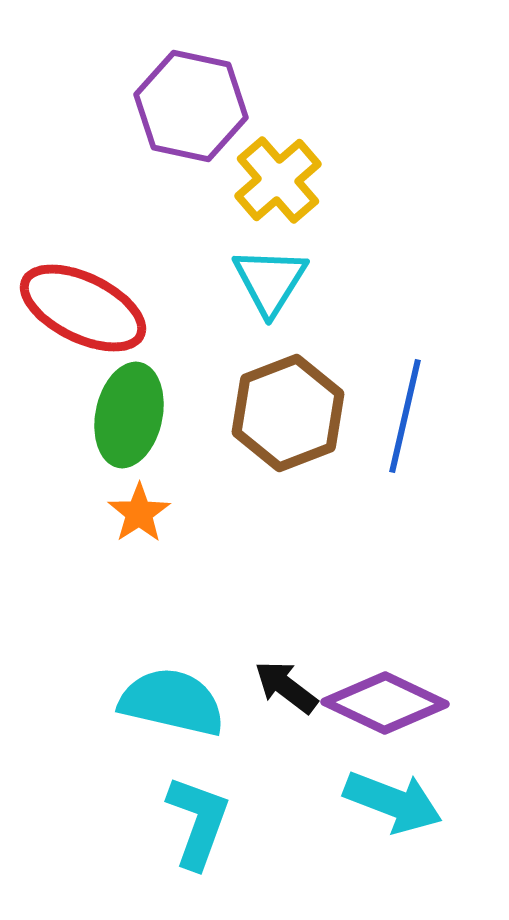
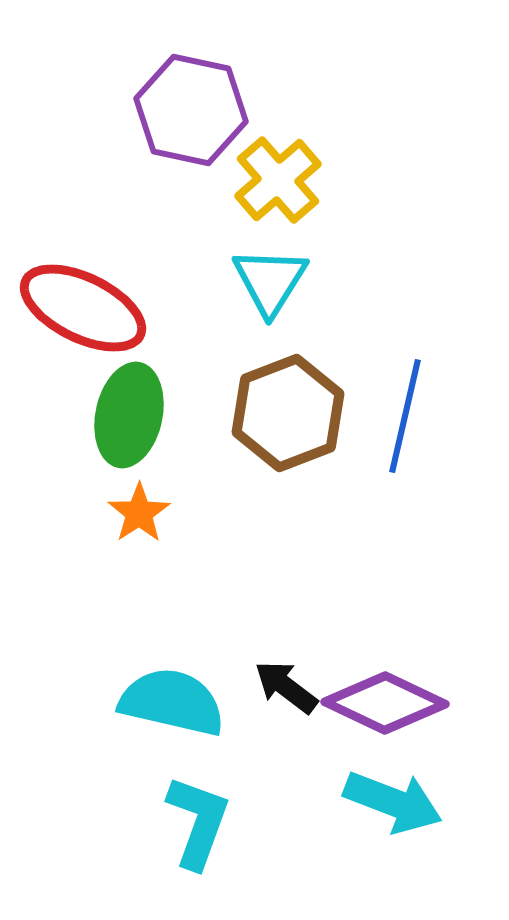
purple hexagon: moved 4 px down
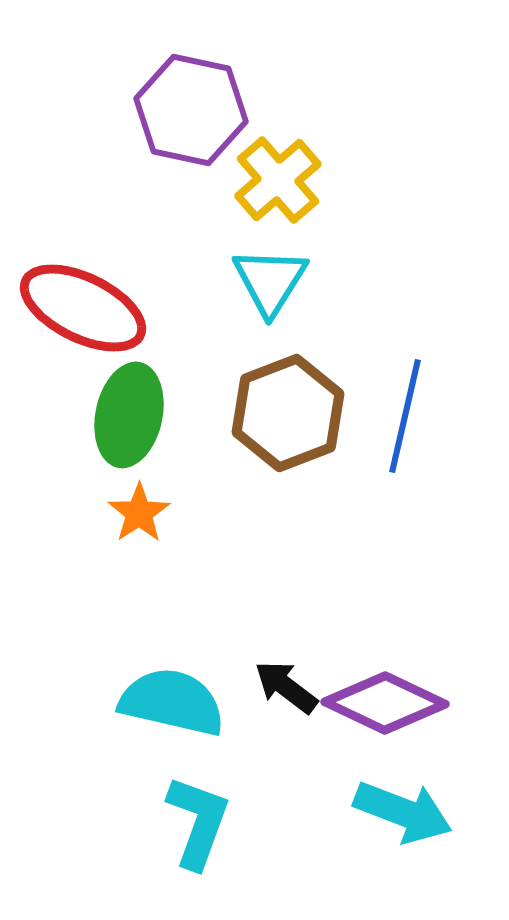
cyan arrow: moved 10 px right, 10 px down
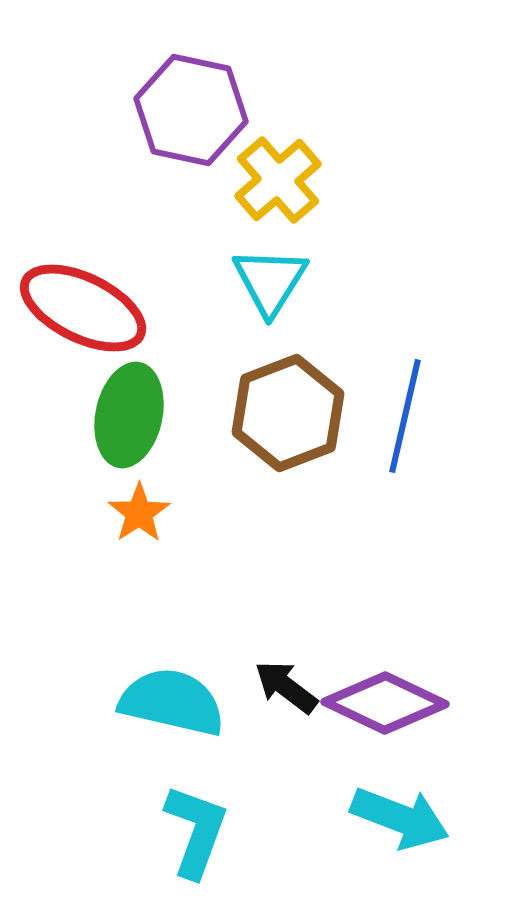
cyan arrow: moved 3 px left, 6 px down
cyan L-shape: moved 2 px left, 9 px down
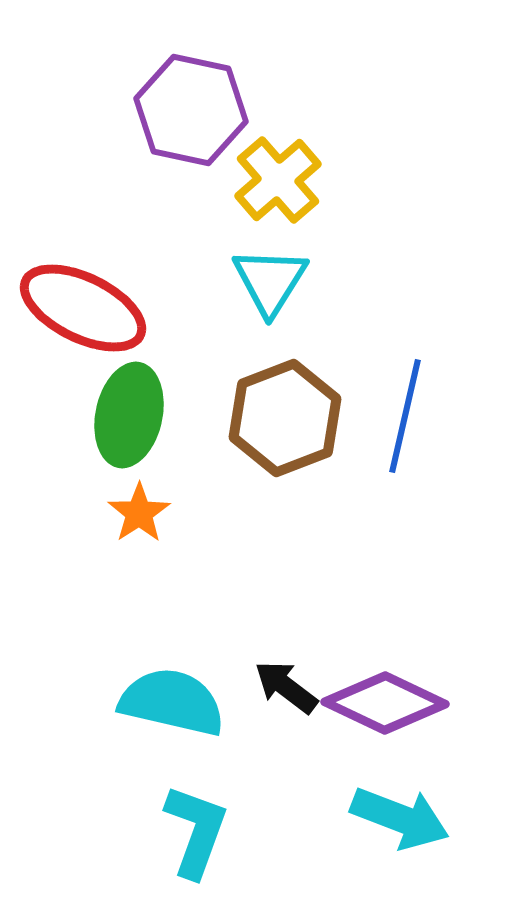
brown hexagon: moved 3 px left, 5 px down
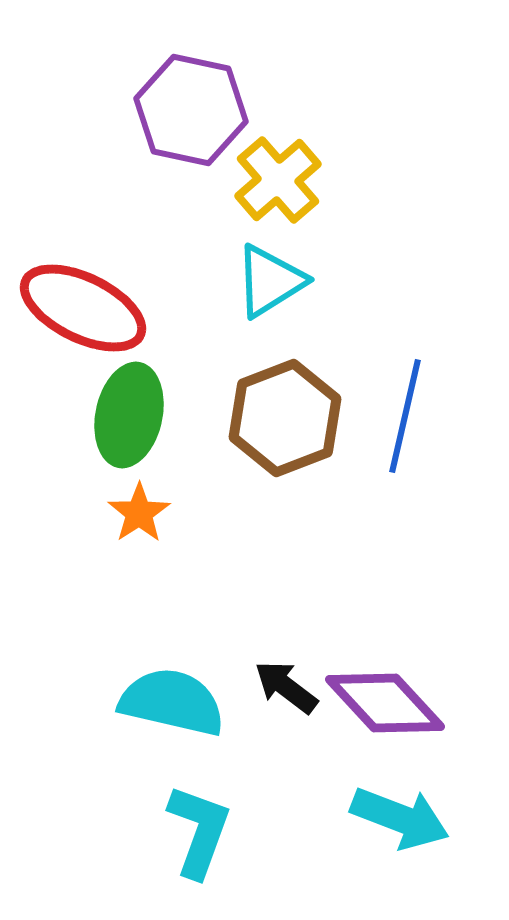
cyan triangle: rotated 26 degrees clockwise
purple diamond: rotated 22 degrees clockwise
cyan L-shape: moved 3 px right
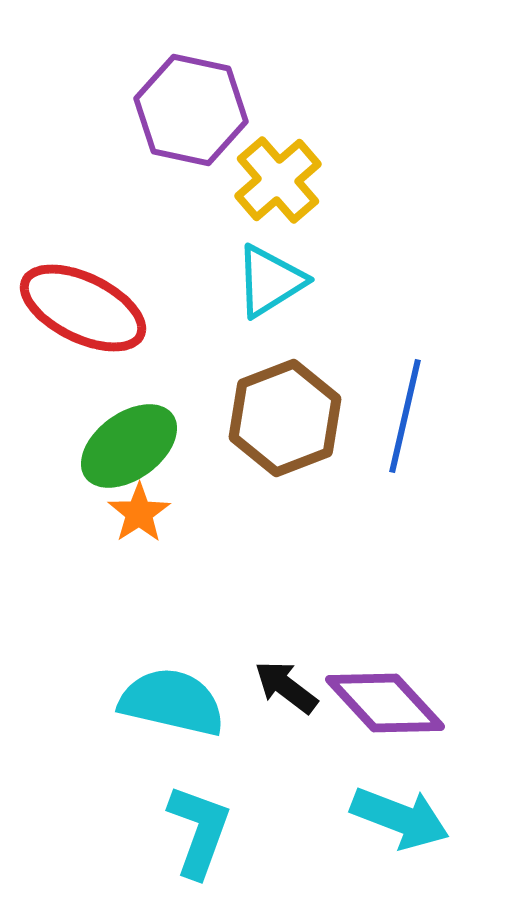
green ellipse: moved 31 px down; rotated 42 degrees clockwise
